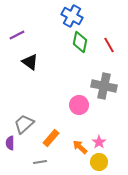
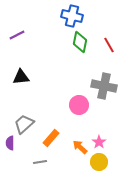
blue cross: rotated 15 degrees counterclockwise
black triangle: moved 9 px left, 15 px down; rotated 42 degrees counterclockwise
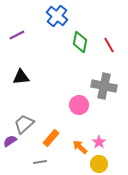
blue cross: moved 15 px left; rotated 25 degrees clockwise
purple semicircle: moved 2 px up; rotated 56 degrees clockwise
yellow circle: moved 2 px down
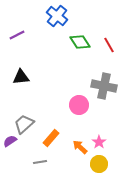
green diamond: rotated 45 degrees counterclockwise
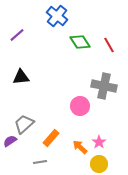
purple line: rotated 14 degrees counterclockwise
pink circle: moved 1 px right, 1 px down
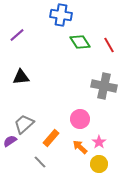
blue cross: moved 4 px right, 1 px up; rotated 30 degrees counterclockwise
pink circle: moved 13 px down
gray line: rotated 56 degrees clockwise
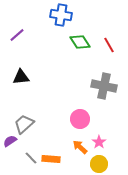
orange rectangle: moved 21 px down; rotated 54 degrees clockwise
gray line: moved 9 px left, 4 px up
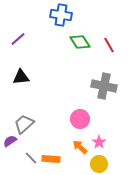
purple line: moved 1 px right, 4 px down
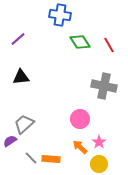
blue cross: moved 1 px left
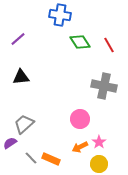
purple semicircle: moved 2 px down
orange arrow: rotated 70 degrees counterclockwise
orange rectangle: rotated 18 degrees clockwise
